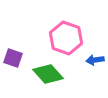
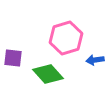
pink hexagon: rotated 24 degrees clockwise
purple square: rotated 12 degrees counterclockwise
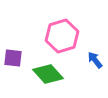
pink hexagon: moved 4 px left, 2 px up
blue arrow: rotated 60 degrees clockwise
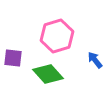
pink hexagon: moved 5 px left
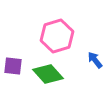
purple square: moved 8 px down
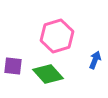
blue arrow: rotated 60 degrees clockwise
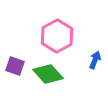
pink hexagon: rotated 12 degrees counterclockwise
purple square: moved 2 px right; rotated 12 degrees clockwise
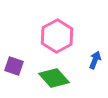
purple square: moved 1 px left
green diamond: moved 6 px right, 4 px down
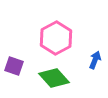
pink hexagon: moved 1 px left, 2 px down
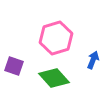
pink hexagon: rotated 12 degrees clockwise
blue arrow: moved 2 px left
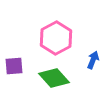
pink hexagon: rotated 12 degrees counterclockwise
purple square: rotated 24 degrees counterclockwise
